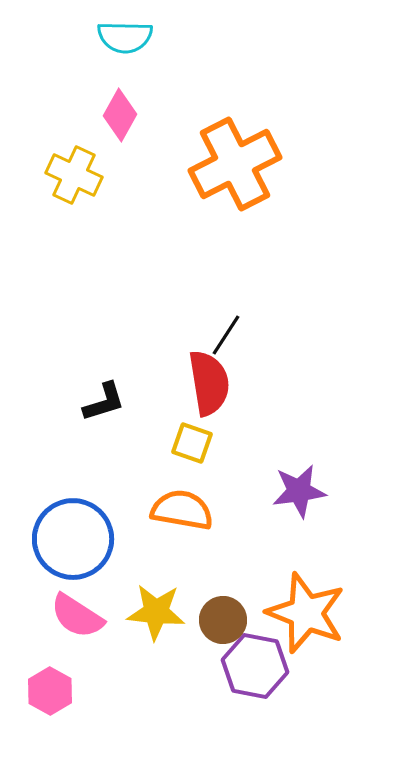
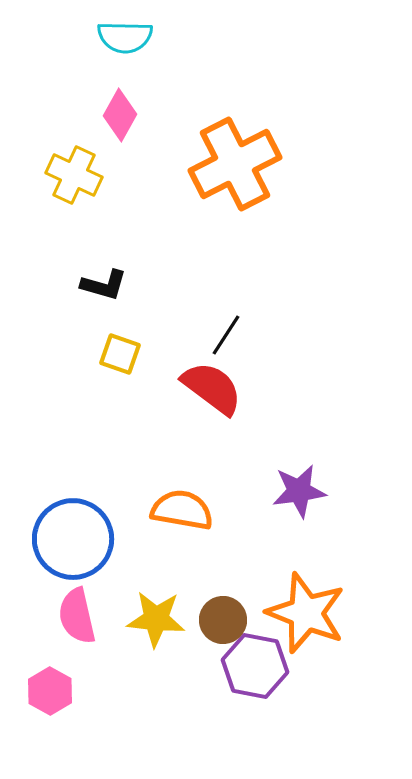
red semicircle: moved 3 px right, 5 px down; rotated 44 degrees counterclockwise
black L-shape: moved 117 px up; rotated 33 degrees clockwise
yellow square: moved 72 px left, 89 px up
yellow star: moved 7 px down
pink semicircle: rotated 44 degrees clockwise
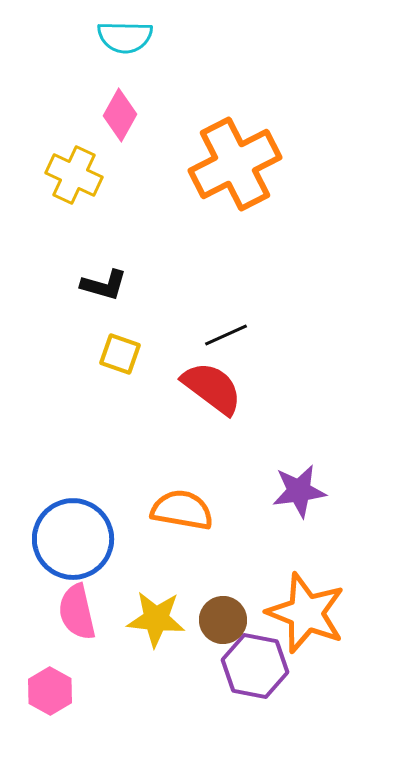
black line: rotated 33 degrees clockwise
pink semicircle: moved 4 px up
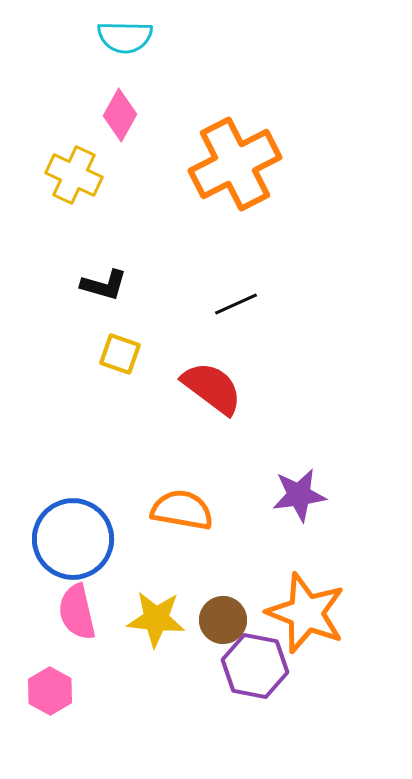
black line: moved 10 px right, 31 px up
purple star: moved 4 px down
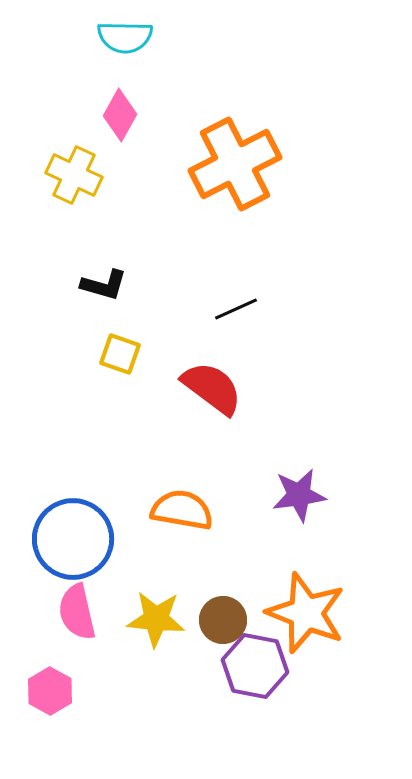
black line: moved 5 px down
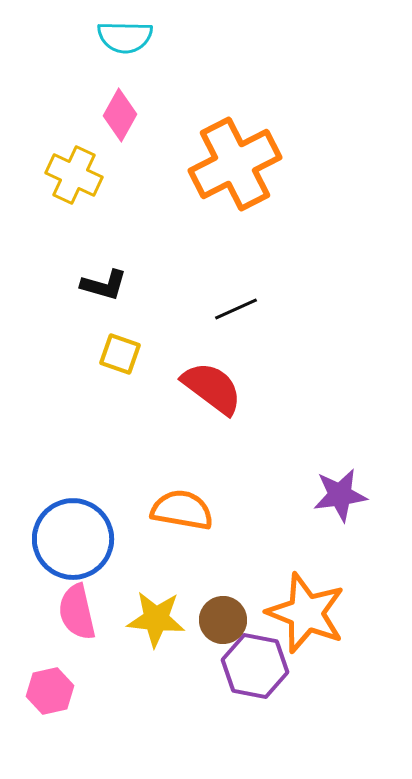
purple star: moved 41 px right
pink hexagon: rotated 18 degrees clockwise
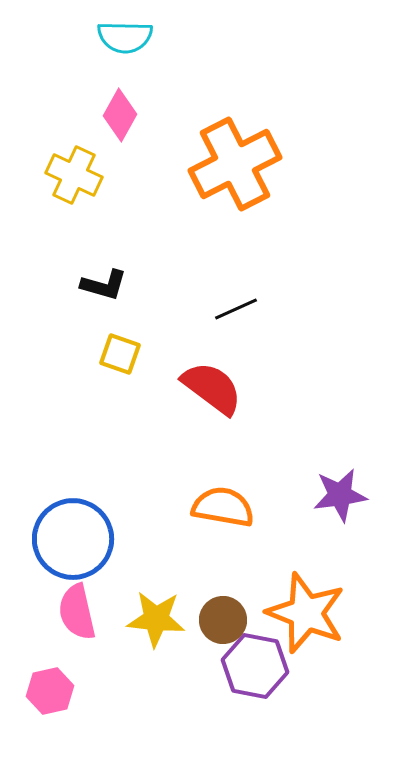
orange semicircle: moved 41 px right, 3 px up
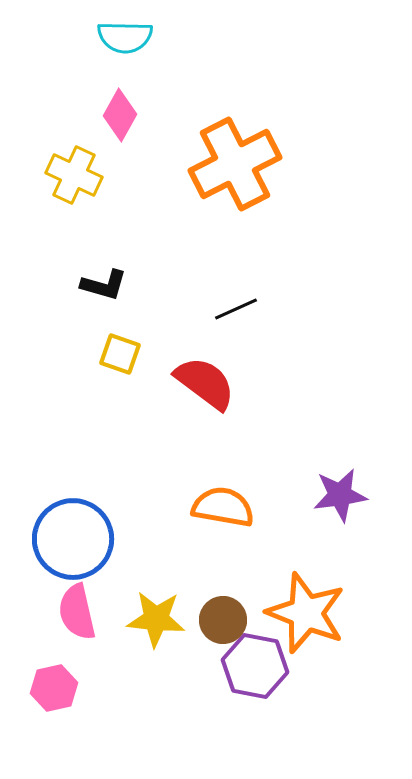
red semicircle: moved 7 px left, 5 px up
pink hexagon: moved 4 px right, 3 px up
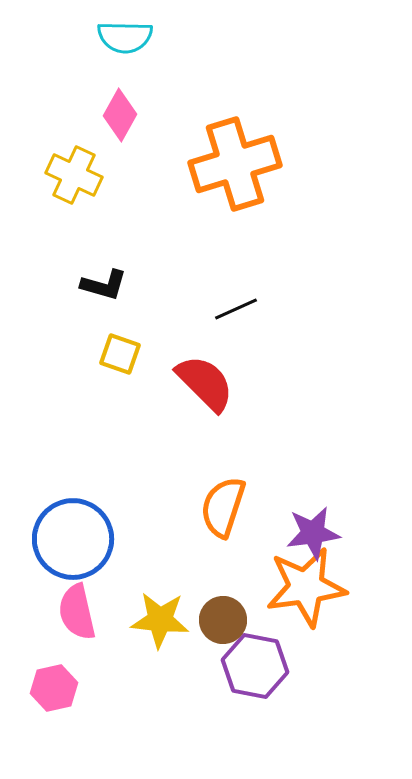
orange cross: rotated 10 degrees clockwise
red semicircle: rotated 8 degrees clockwise
purple star: moved 27 px left, 38 px down
orange semicircle: rotated 82 degrees counterclockwise
orange star: moved 26 px up; rotated 30 degrees counterclockwise
yellow star: moved 4 px right, 1 px down
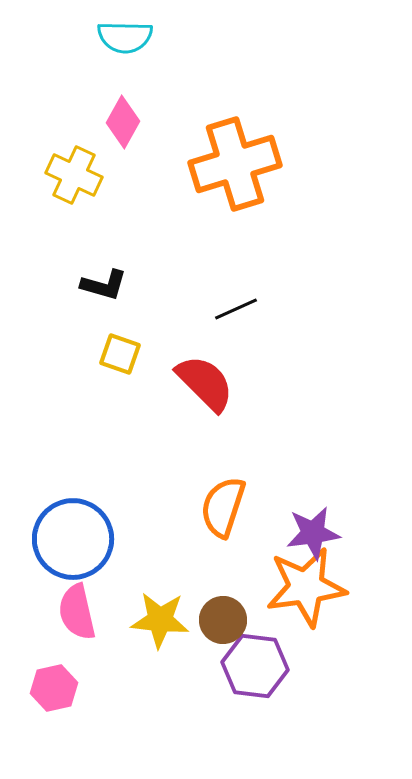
pink diamond: moved 3 px right, 7 px down
purple hexagon: rotated 4 degrees counterclockwise
